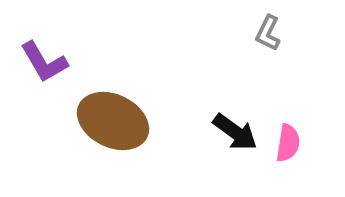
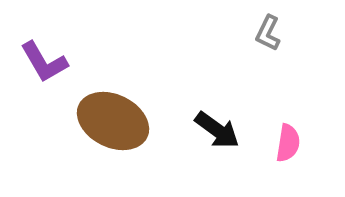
black arrow: moved 18 px left, 2 px up
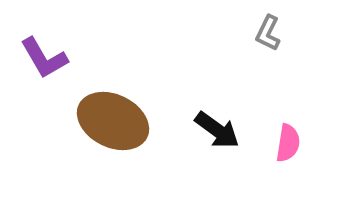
purple L-shape: moved 4 px up
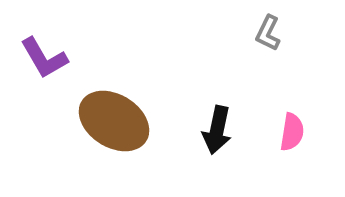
brown ellipse: moved 1 px right; rotated 6 degrees clockwise
black arrow: rotated 66 degrees clockwise
pink semicircle: moved 4 px right, 11 px up
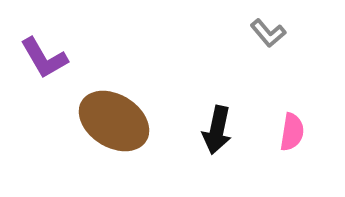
gray L-shape: rotated 66 degrees counterclockwise
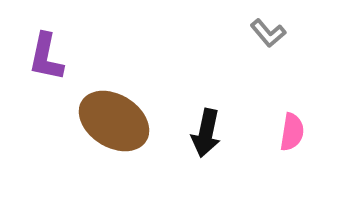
purple L-shape: moved 2 px right, 1 px up; rotated 42 degrees clockwise
black arrow: moved 11 px left, 3 px down
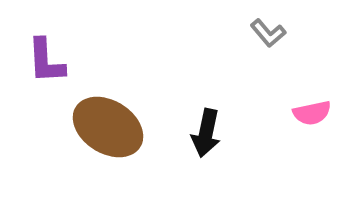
purple L-shape: moved 4 px down; rotated 15 degrees counterclockwise
brown ellipse: moved 6 px left, 6 px down
pink semicircle: moved 20 px right, 19 px up; rotated 69 degrees clockwise
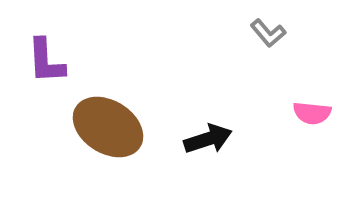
pink semicircle: rotated 18 degrees clockwise
black arrow: moved 2 px right, 6 px down; rotated 120 degrees counterclockwise
